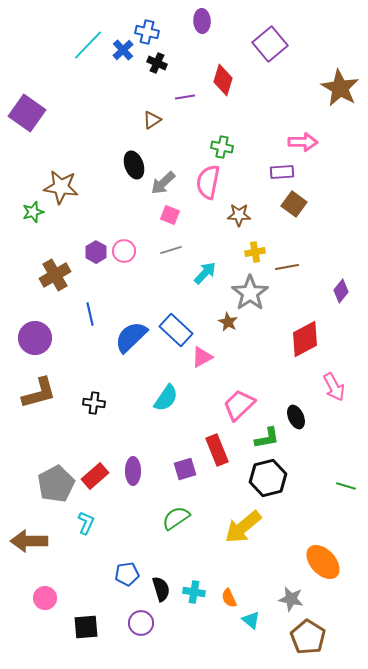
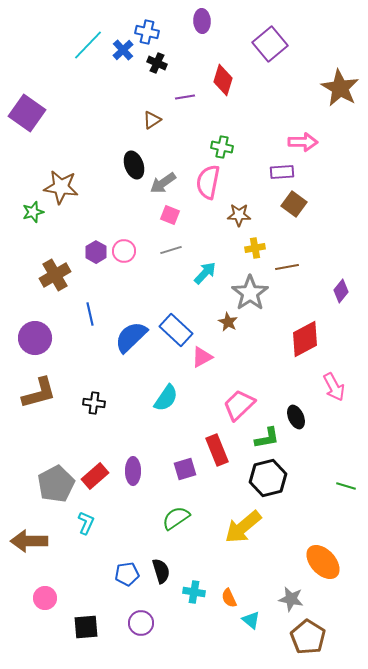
gray arrow at (163, 183): rotated 8 degrees clockwise
yellow cross at (255, 252): moved 4 px up
black semicircle at (161, 589): moved 18 px up
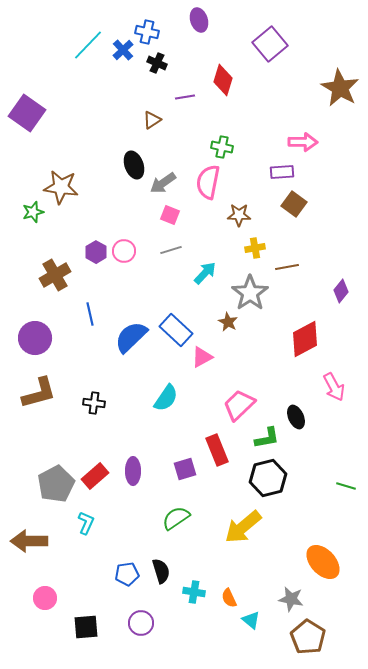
purple ellipse at (202, 21): moved 3 px left, 1 px up; rotated 15 degrees counterclockwise
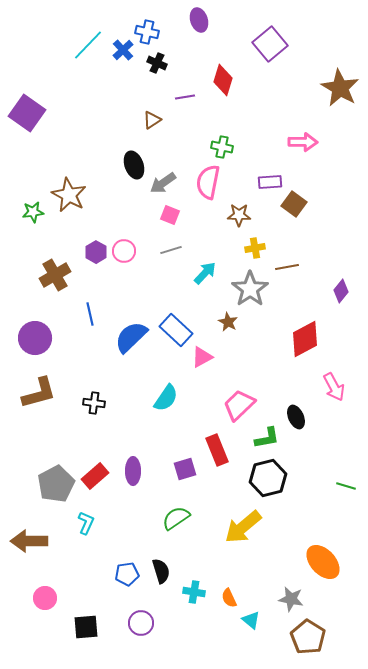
purple rectangle at (282, 172): moved 12 px left, 10 px down
brown star at (61, 187): moved 8 px right, 8 px down; rotated 20 degrees clockwise
green star at (33, 212): rotated 10 degrees clockwise
gray star at (250, 293): moved 4 px up
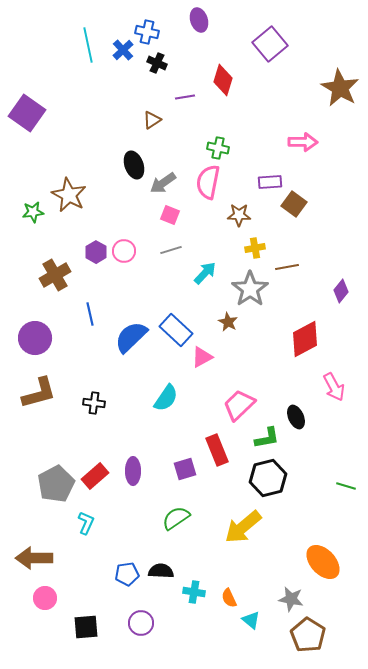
cyan line at (88, 45): rotated 56 degrees counterclockwise
green cross at (222, 147): moved 4 px left, 1 px down
brown arrow at (29, 541): moved 5 px right, 17 px down
black semicircle at (161, 571): rotated 70 degrees counterclockwise
brown pentagon at (308, 637): moved 2 px up
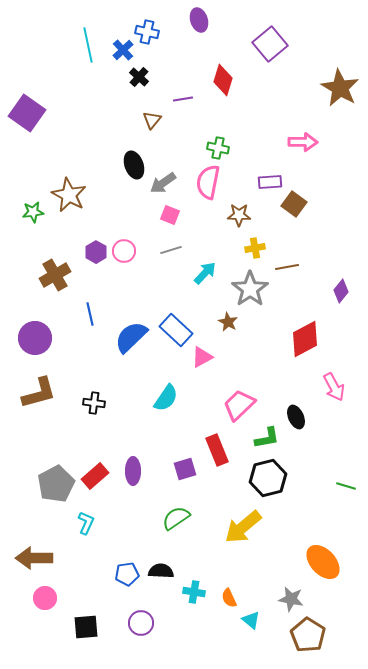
black cross at (157, 63): moved 18 px left, 14 px down; rotated 18 degrees clockwise
purple line at (185, 97): moved 2 px left, 2 px down
brown triangle at (152, 120): rotated 18 degrees counterclockwise
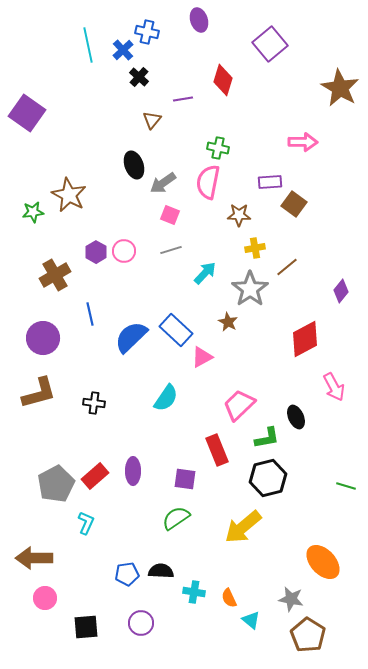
brown line at (287, 267): rotated 30 degrees counterclockwise
purple circle at (35, 338): moved 8 px right
purple square at (185, 469): moved 10 px down; rotated 25 degrees clockwise
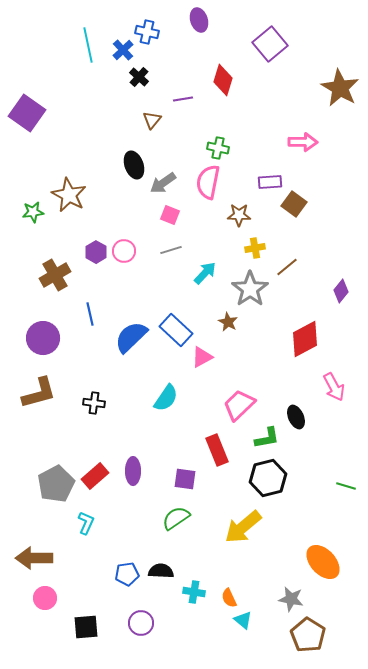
cyan triangle at (251, 620): moved 8 px left
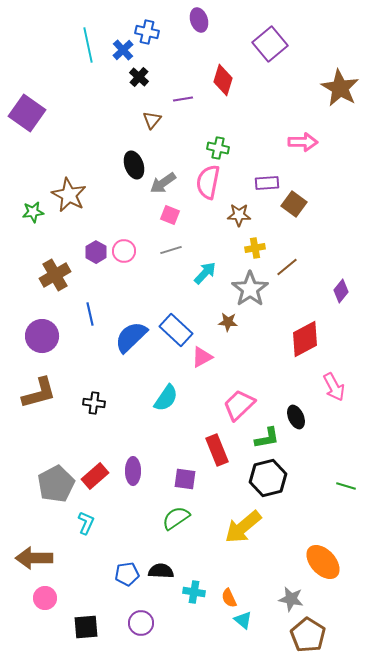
purple rectangle at (270, 182): moved 3 px left, 1 px down
brown star at (228, 322): rotated 24 degrees counterclockwise
purple circle at (43, 338): moved 1 px left, 2 px up
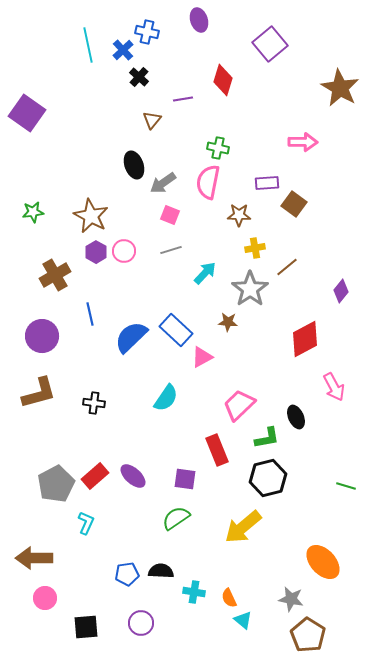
brown star at (69, 195): moved 22 px right, 21 px down
purple ellipse at (133, 471): moved 5 px down; rotated 48 degrees counterclockwise
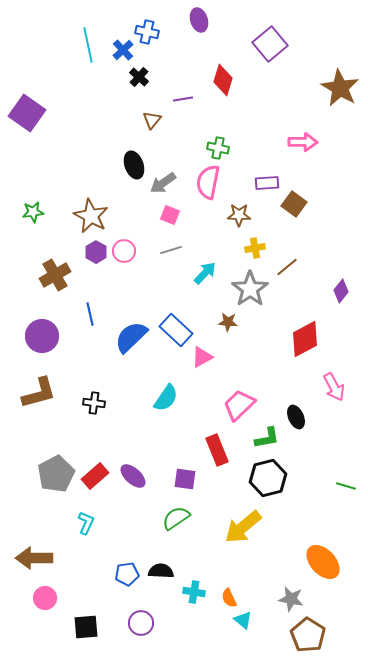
gray pentagon at (56, 484): moved 10 px up
